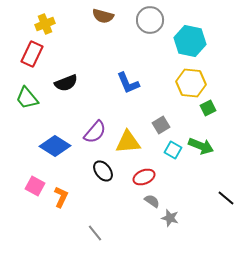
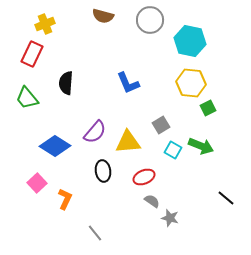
black semicircle: rotated 115 degrees clockwise
black ellipse: rotated 30 degrees clockwise
pink square: moved 2 px right, 3 px up; rotated 18 degrees clockwise
orange L-shape: moved 4 px right, 2 px down
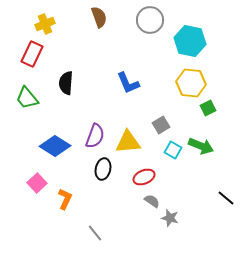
brown semicircle: moved 4 px left, 1 px down; rotated 125 degrees counterclockwise
purple semicircle: moved 4 px down; rotated 20 degrees counterclockwise
black ellipse: moved 2 px up; rotated 20 degrees clockwise
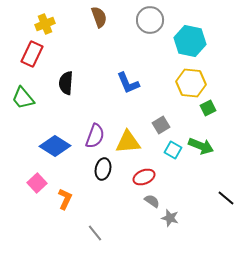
green trapezoid: moved 4 px left
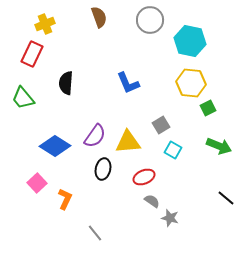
purple semicircle: rotated 15 degrees clockwise
green arrow: moved 18 px right
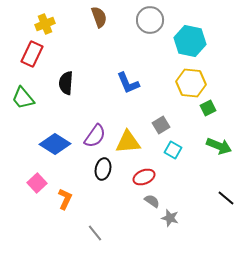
blue diamond: moved 2 px up
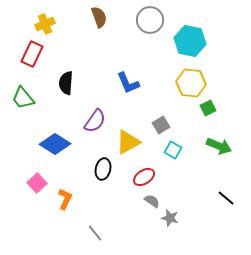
purple semicircle: moved 15 px up
yellow triangle: rotated 24 degrees counterclockwise
red ellipse: rotated 10 degrees counterclockwise
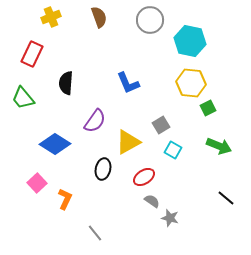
yellow cross: moved 6 px right, 7 px up
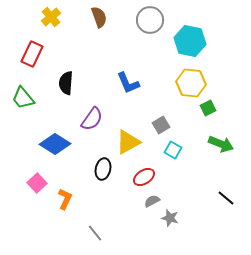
yellow cross: rotated 18 degrees counterclockwise
purple semicircle: moved 3 px left, 2 px up
green arrow: moved 2 px right, 2 px up
gray semicircle: rotated 63 degrees counterclockwise
